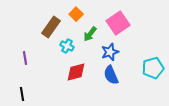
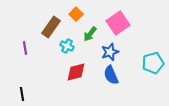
purple line: moved 10 px up
cyan pentagon: moved 5 px up
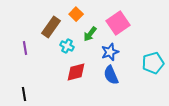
black line: moved 2 px right
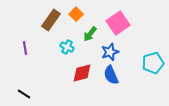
brown rectangle: moved 7 px up
cyan cross: moved 1 px down
red diamond: moved 6 px right, 1 px down
black line: rotated 48 degrees counterclockwise
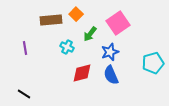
brown rectangle: rotated 50 degrees clockwise
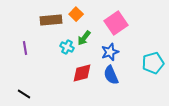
pink square: moved 2 px left
green arrow: moved 6 px left, 4 px down
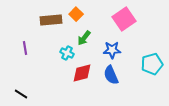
pink square: moved 8 px right, 4 px up
cyan cross: moved 6 px down
blue star: moved 2 px right, 2 px up; rotated 18 degrees clockwise
cyan pentagon: moved 1 px left, 1 px down
black line: moved 3 px left
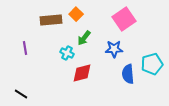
blue star: moved 2 px right, 1 px up
blue semicircle: moved 17 px right, 1 px up; rotated 18 degrees clockwise
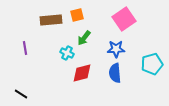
orange square: moved 1 px right, 1 px down; rotated 32 degrees clockwise
blue star: moved 2 px right
blue semicircle: moved 13 px left, 1 px up
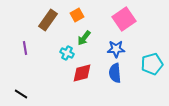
orange square: rotated 16 degrees counterclockwise
brown rectangle: moved 3 px left; rotated 50 degrees counterclockwise
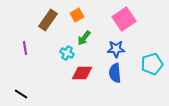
red diamond: rotated 15 degrees clockwise
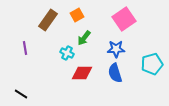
blue semicircle: rotated 12 degrees counterclockwise
